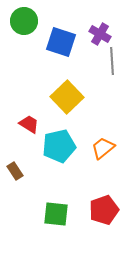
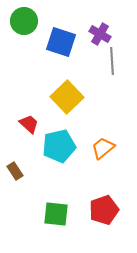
red trapezoid: rotated 10 degrees clockwise
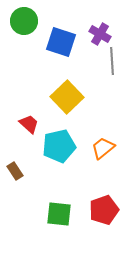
green square: moved 3 px right
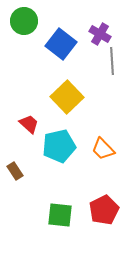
blue square: moved 2 px down; rotated 20 degrees clockwise
orange trapezoid: moved 1 px down; rotated 95 degrees counterclockwise
red pentagon: rotated 8 degrees counterclockwise
green square: moved 1 px right, 1 px down
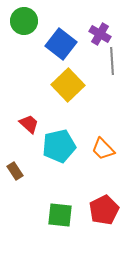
yellow square: moved 1 px right, 12 px up
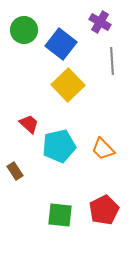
green circle: moved 9 px down
purple cross: moved 12 px up
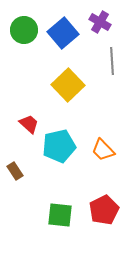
blue square: moved 2 px right, 11 px up; rotated 12 degrees clockwise
orange trapezoid: moved 1 px down
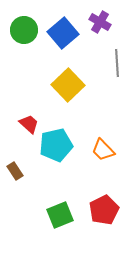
gray line: moved 5 px right, 2 px down
cyan pentagon: moved 3 px left, 1 px up
green square: rotated 28 degrees counterclockwise
